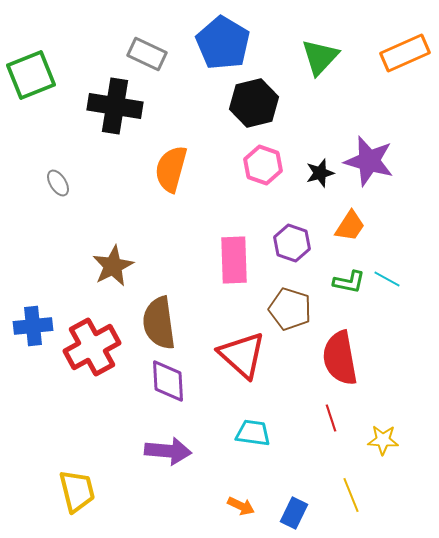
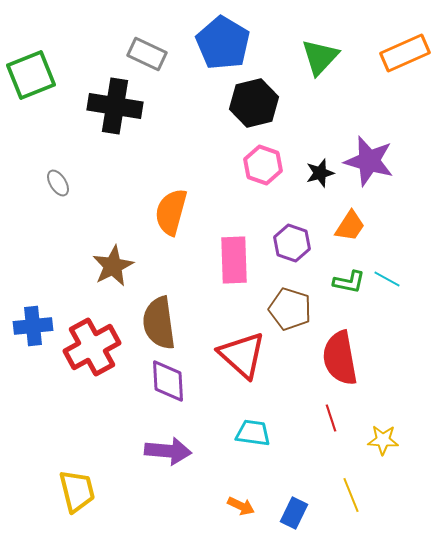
orange semicircle: moved 43 px down
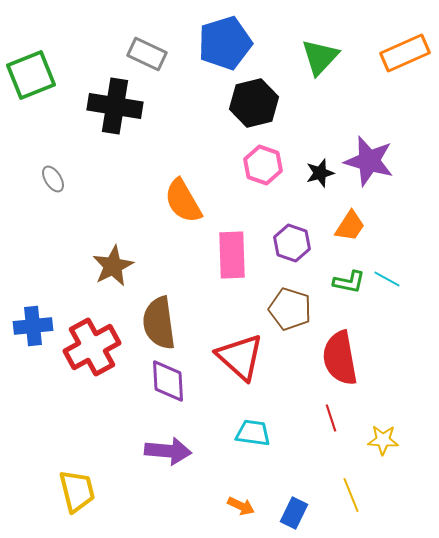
blue pentagon: moved 2 px right; rotated 24 degrees clockwise
gray ellipse: moved 5 px left, 4 px up
orange semicircle: moved 12 px right, 11 px up; rotated 45 degrees counterclockwise
pink rectangle: moved 2 px left, 5 px up
red triangle: moved 2 px left, 2 px down
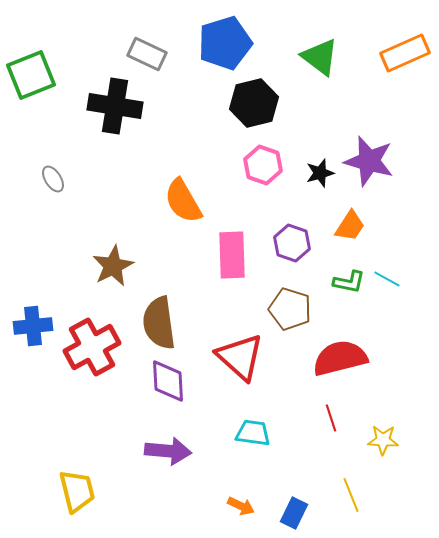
green triangle: rotated 36 degrees counterclockwise
red semicircle: rotated 86 degrees clockwise
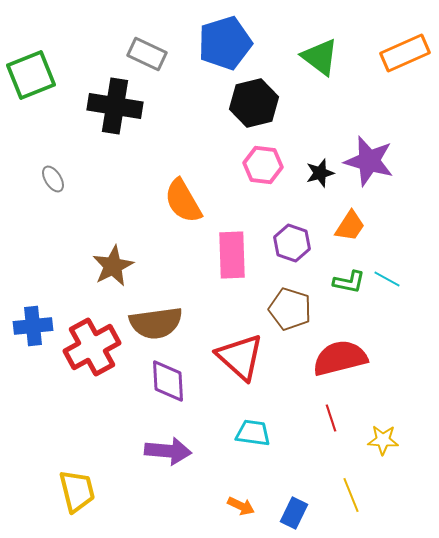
pink hexagon: rotated 12 degrees counterclockwise
brown semicircle: moved 3 px left; rotated 90 degrees counterclockwise
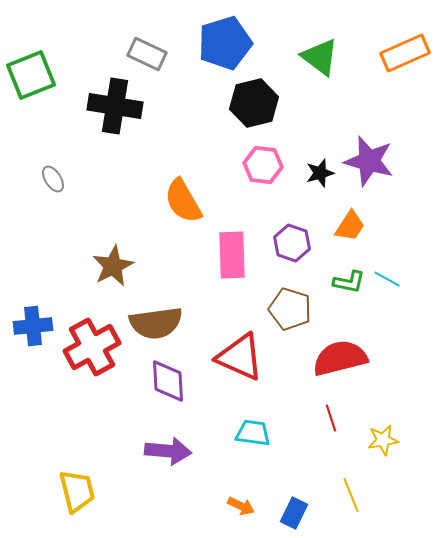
red triangle: rotated 18 degrees counterclockwise
yellow star: rotated 12 degrees counterclockwise
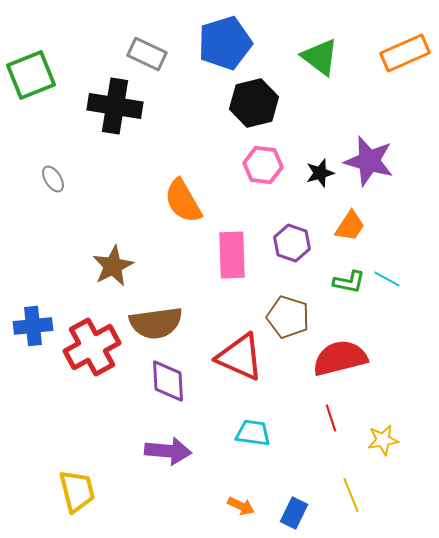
brown pentagon: moved 2 px left, 8 px down
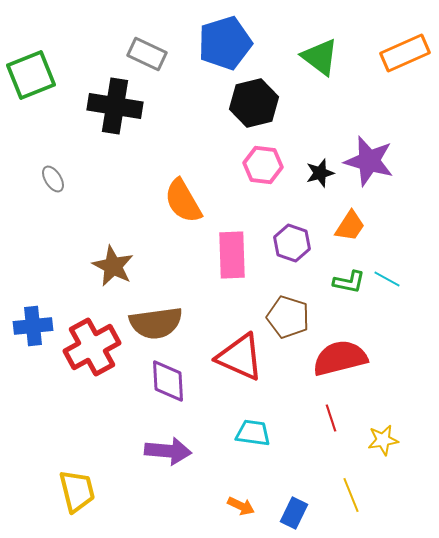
brown star: rotated 18 degrees counterclockwise
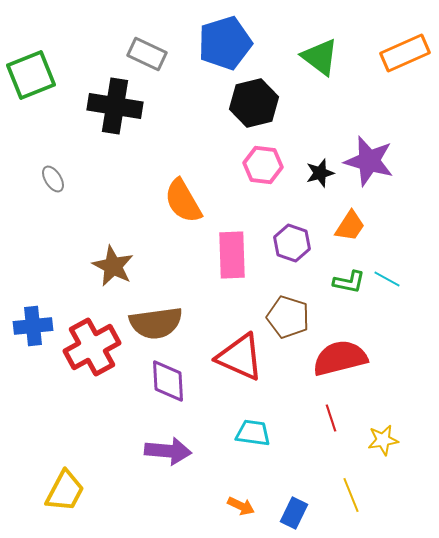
yellow trapezoid: moved 12 px left; rotated 42 degrees clockwise
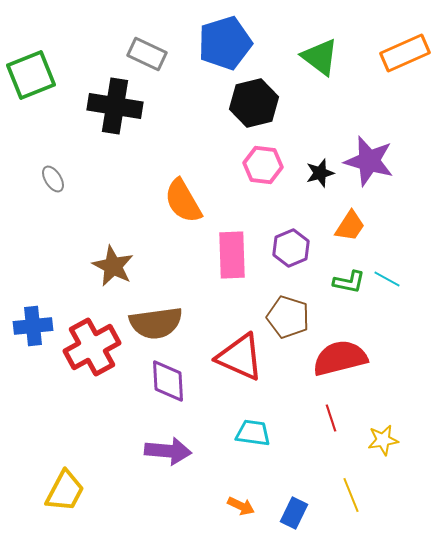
purple hexagon: moved 1 px left, 5 px down; rotated 18 degrees clockwise
